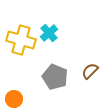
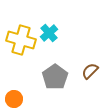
gray pentagon: rotated 15 degrees clockwise
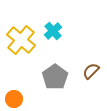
cyan cross: moved 4 px right, 2 px up
yellow cross: rotated 24 degrees clockwise
brown semicircle: moved 1 px right
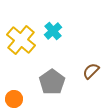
gray pentagon: moved 3 px left, 5 px down
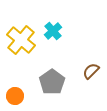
orange circle: moved 1 px right, 3 px up
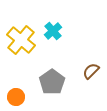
orange circle: moved 1 px right, 1 px down
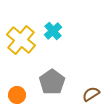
brown semicircle: moved 23 px down; rotated 12 degrees clockwise
orange circle: moved 1 px right, 2 px up
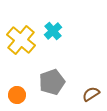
gray pentagon: rotated 15 degrees clockwise
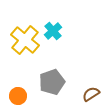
yellow cross: moved 4 px right
orange circle: moved 1 px right, 1 px down
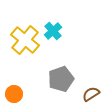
gray pentagon: moved 9 px right, 3 px up
orange circle: moved 4 px left, 2 px up
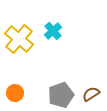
yellow cross: moved 6 px left, 1 px up
gray pentagon: moved 16 px down
orange circle: moved 1 px right, 1 px up
